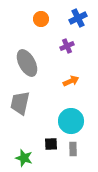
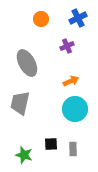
cyan circle: moved 4 px right, 12 px up
green star: moved 3 px up
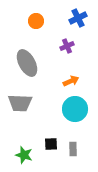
orange circle: moved 5 px left, 2 px down
gray trapezoid: rotated 100 degrees counterclockwise
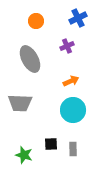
gray ellipse: moved 3 px right, 4 px up
cyan circle: moved 2 px left, 1 px down
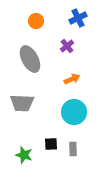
purple cross: rotated 16 degrees counterclockwise
orange arrow: moved 1 px right, 2 px up
gray trapezoid: moved 2 px right
cyan circle: moved 1 px right, 2 px down
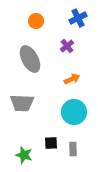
black square: moved 1 px up
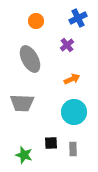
purple cross: moved 1 px up
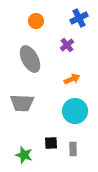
blue cross: moved 1 px right
cyan circle: moved 1 px right, 1 px up
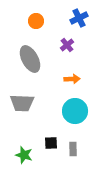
orange arrow: rotated 21 degrees clockwise
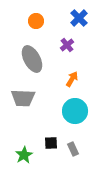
blue cross: rotated 18 degrees counterclockwise
gray ellipse: moved 2 px right
orange arrow: rotated 56 degrees counterclockwise
gray trapezoid: moved 1 px right, 5 px up
gray rectangle: rotated 24 degrees counterclockwise
green star: rotated 24 degrees clockwise
